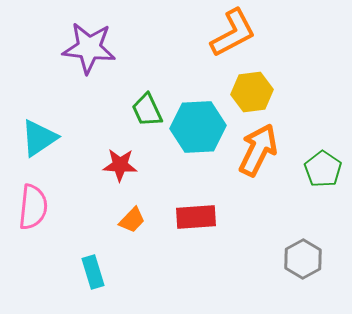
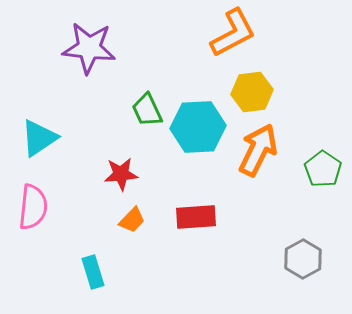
red star: moved 1 px right, 9 px down; rotated 8 degrees counterclockwise
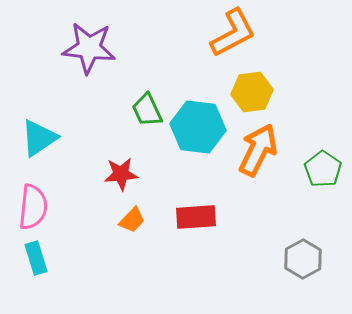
cyan hexagon: rotated 10 degrees clockwise
cyan rectangle: moved 57 px left, 14 px up
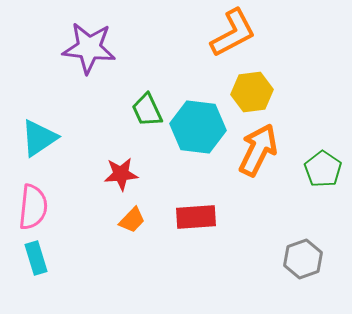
gray hexagon: rotated 9 degrees clockwise
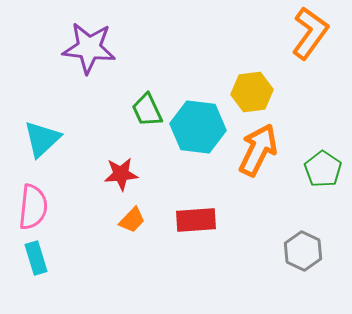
orange L-shape: moved 77 px right; rotated 26 degrees counterclockwise
cyan triangle: moved 3 px right, 1 px down; rotated 9 degrees counterclockwise
red rectangle: moved 3 px down
gray hexagon: moved 8 px up; rotated 15 degrees counterclockwise
